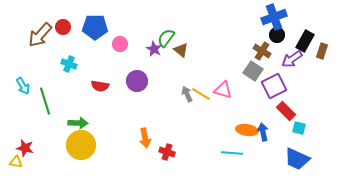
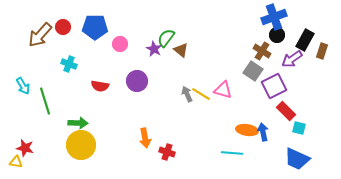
black rectangle: moved 1 px up
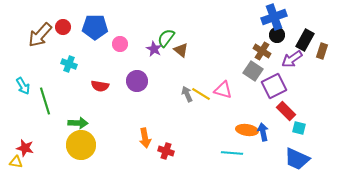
red cross: moved 1 px left, 1 px up
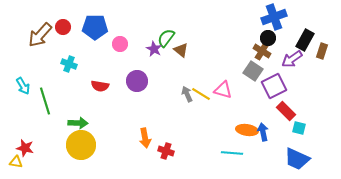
black circle: moved 9 px left, 3 px down
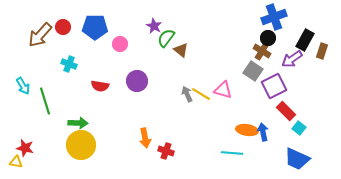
purple star: moved 23 px up
cyan square: rotated 24 degrees clockwise
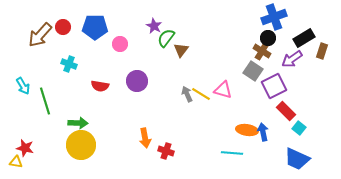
black rectangle: moved 1 px left, 2 px up; rotated 30 degrees clockwise
brown triangle: rotated 28 degrees clockwise
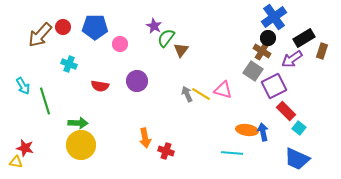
blue cross: rotated 15 degrees counterclockwise
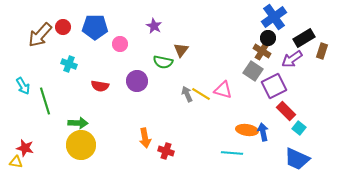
green semicircle: moved 3 px left, 24 px down; rotated 114 degrees counterclockwise
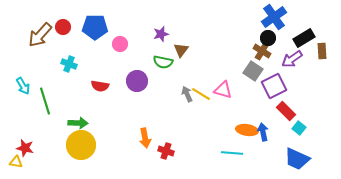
purple star: moved 7 px right, 8 px down; rotated 28 degrees clockwise
brown rectangle: rotated 21 degrees counterclockwise
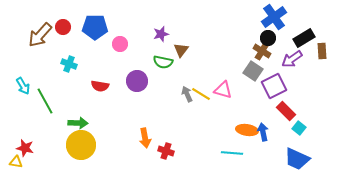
green line: rotated 12 degrees counterclockwise
